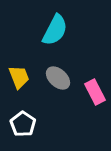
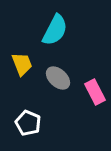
yellow trapezoid: moved 3 px right, 13 px up
white pentagon: moved 5 px right, 1 px up; rotated 10 degrees counterclockwise
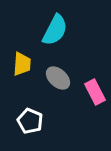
yellow trapezoid: rotated 25 degrees clockwise
white pentagon: moved 2 px right, 2 px up
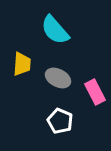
cyan semicircle: rotated 112 degrees clockwise
gray ellipse: rotated 15 degrees counterclockwise
white pentagon: moved 30 px right
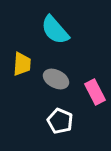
gray ellipse: moved 2 px left, 1 px down
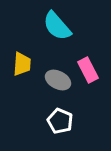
cyan semicircle: moved 2 px right, 4 px up
gray ellipse: moved 2 px right, 1 px down
pink rectangle: moved 7 px left, 22 px up
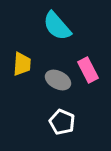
white pentagon: moved 2 px right, 1 px down
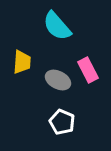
yellow trapezoid: moved 2 px up
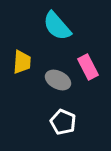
pink rectangle: moved 3 px up
white pentagon: moved 1 px right
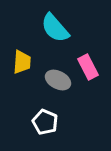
cyan semicircle: moved 2 px left, 2 px down
white pentagon: moved 18 px left
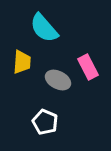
cyan semicircle: moved 11 px left
